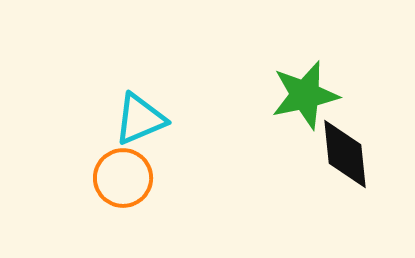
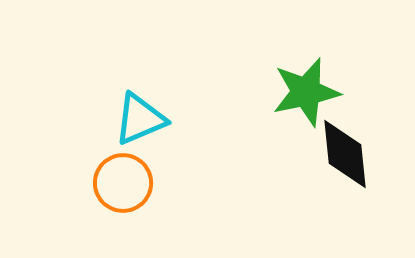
green star: moved 1 px right, 3 px up
orange circle: moved 5 px down
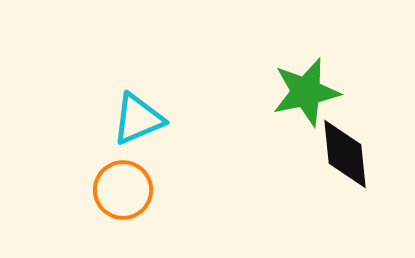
cyan triangle: moved 2 px left
orange circle: moved 7 px down
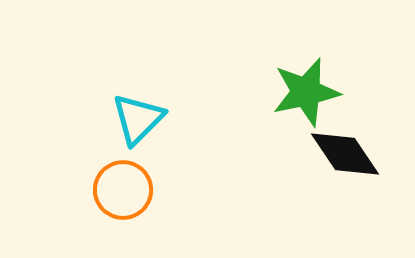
cyan triangle: rotated 22 degrees counterclockwise
black diamond: rotated 28 degrees counterclockwise
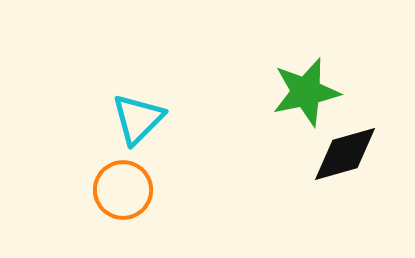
black diamond: rotated 72 degrees counterclockwise
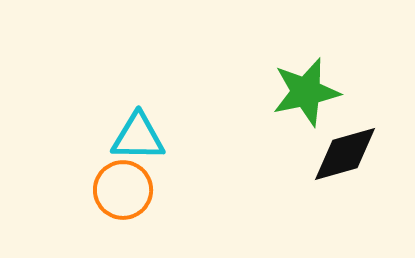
cyan triangle: moved 18 px down; rotated 46 degrees clockwise
